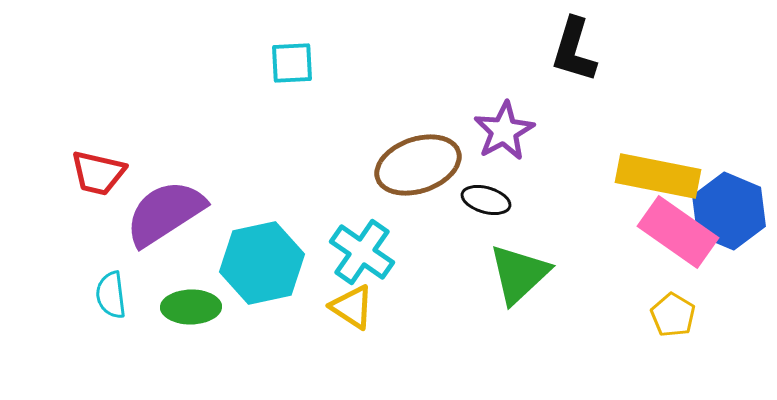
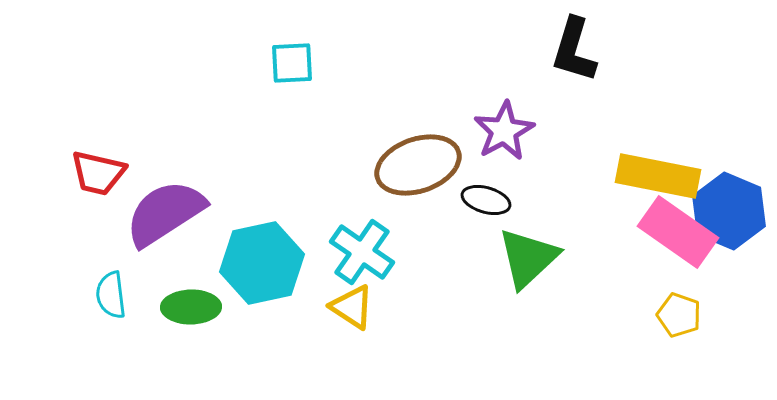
green triangle: moved 9 px right, 16 px up
yellow pentagon: moved 6 px right; rotated 12 degrees counterclockwise
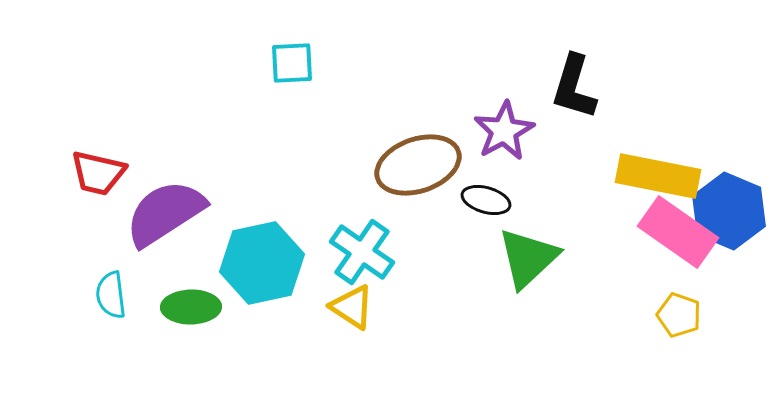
black L-shape: moved 37 px down
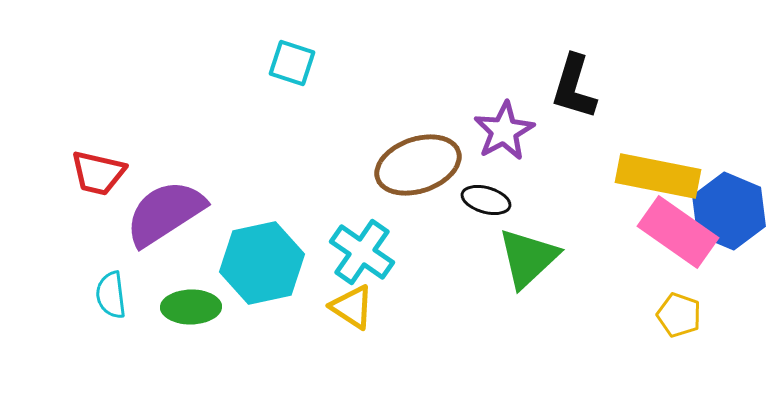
cyan square: rotated 21 degrees clockwise
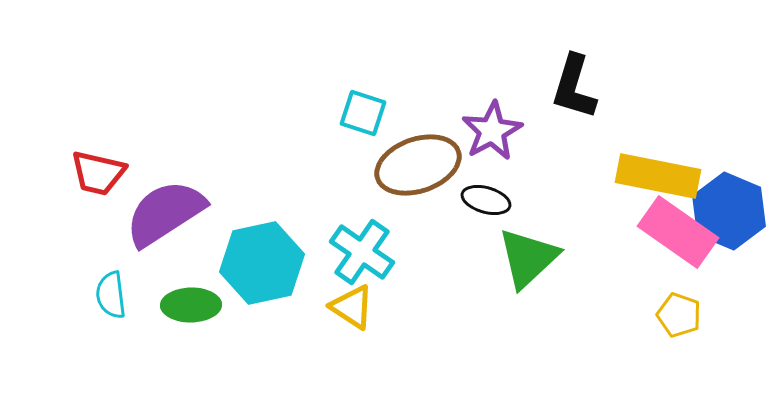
cyan square: moved 71 px right, 50 px down
purple star: moved 12 px left
green ellipse: moved 2 px up
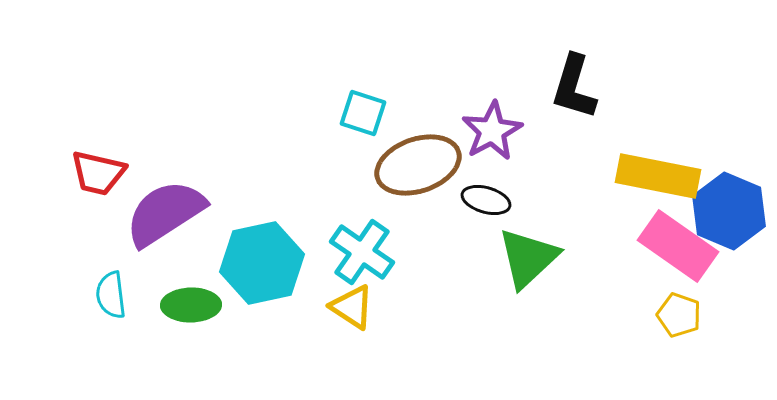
pink rectangle: moved 14 px down
